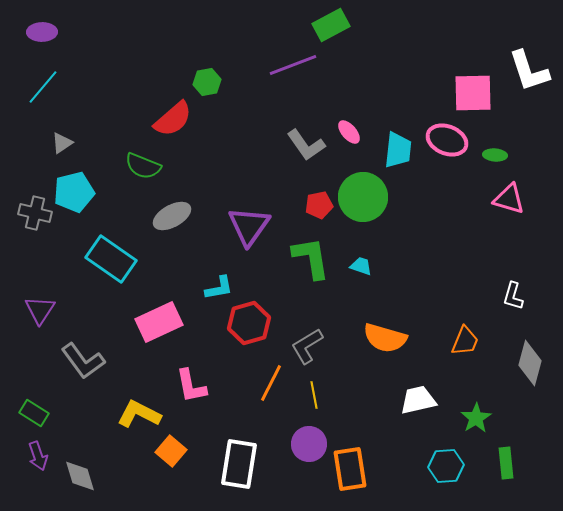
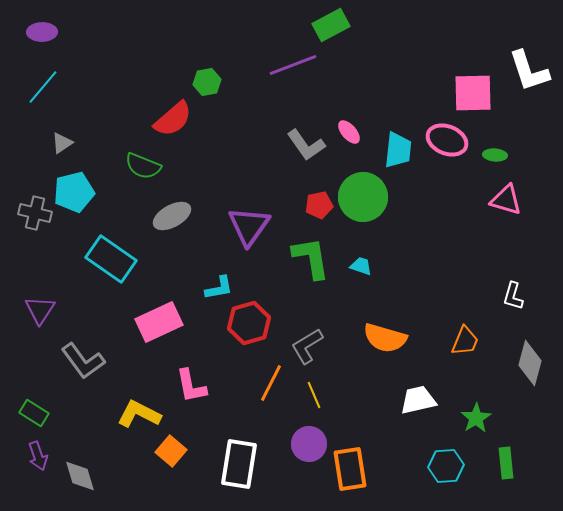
pink triangle at (509, 199): moved 3 px left, 1 px down
yellow line at (314, 395): rotated 12 degrees counterclockwise
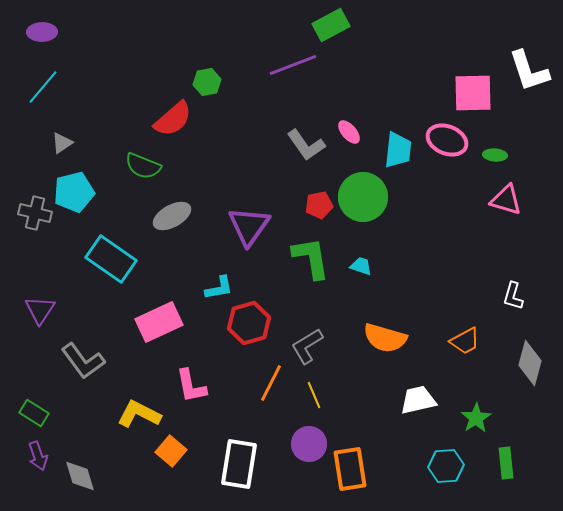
orange trapezoid at (465, 341): rotated 40 degrees clockwise
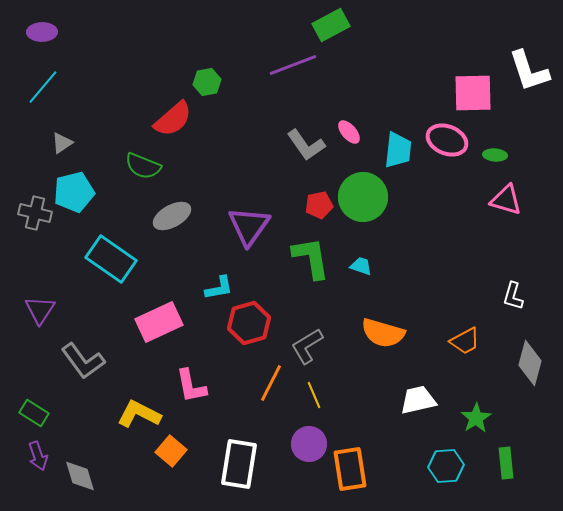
orange semicircle at (385, 338): moved 2 px left, 5 px up
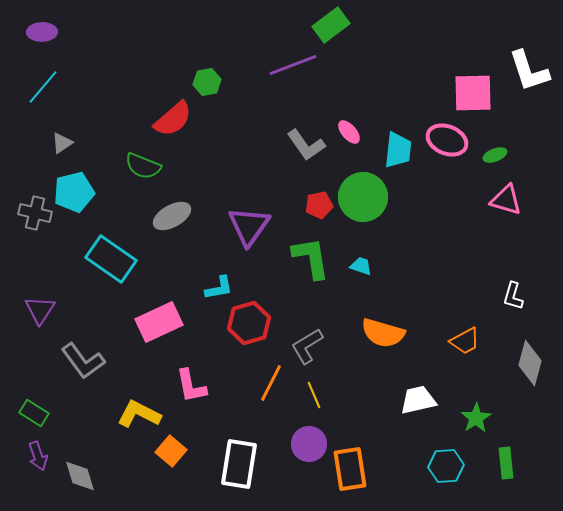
green rectangle at (331, 25): rotated 9 degrees counterclockwise
green ellipse at (495, 155): rotated 25 degrees counterclockwise
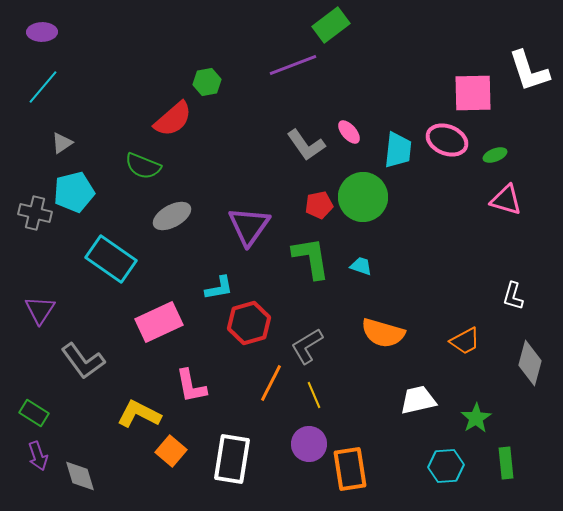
white rectangle at (239, 464): moved 7 px left, 5 px up
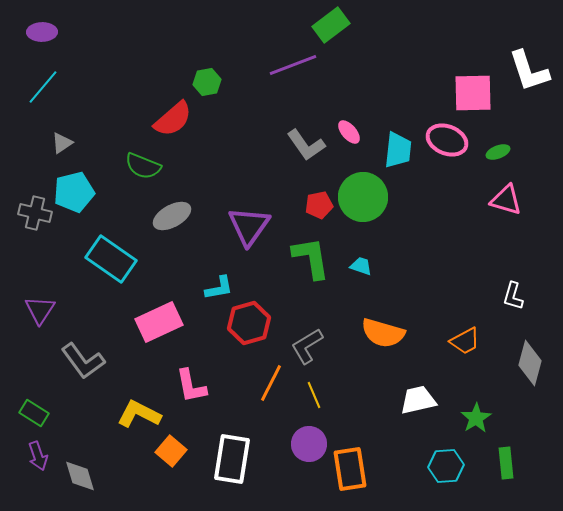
green ellipse at (495, 155): moved 3 px right, 3 px up
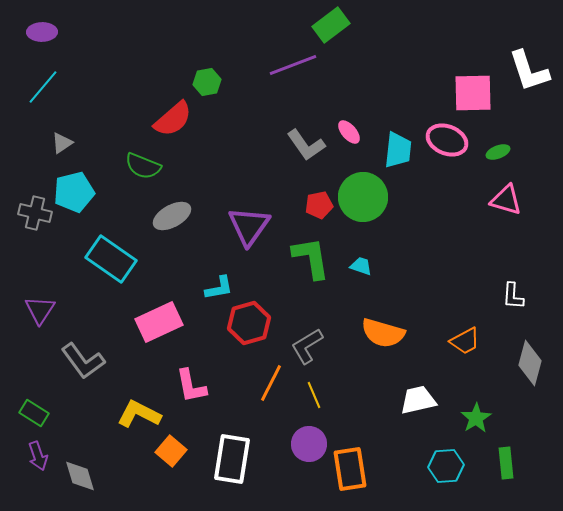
white L-shape at (513, 296): rotated 12 degrees counterclockwise
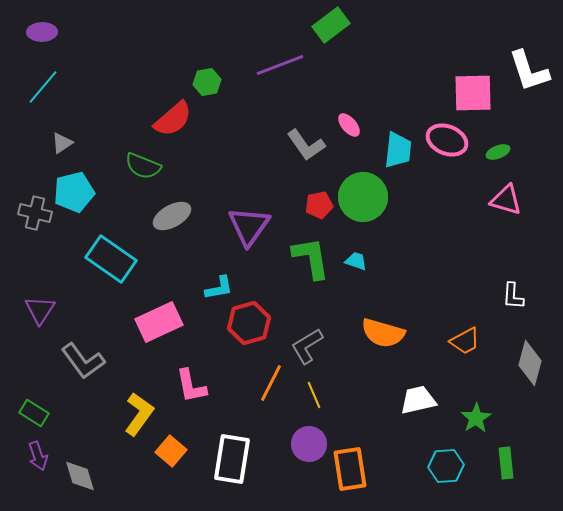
purple line at (293, 65): moved 13 px left
pink ellipse at (349, 132): moved 7 px up
cyan trapezoid at (361, 266): moved 5 px left, 5 px up
yellow L-shape at (139, 414): rotated 99 degrees clockwise
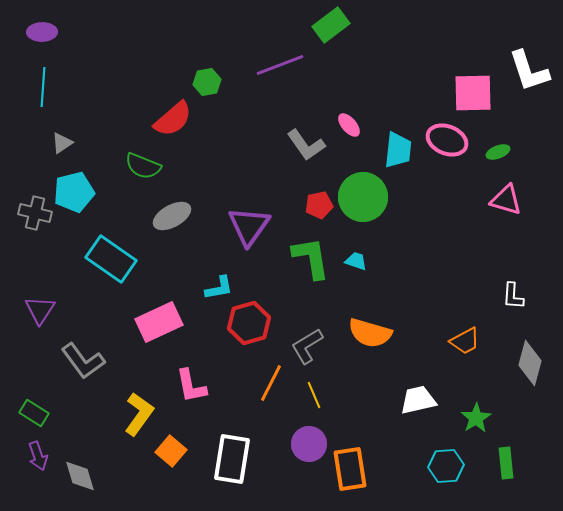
cyan line at (43, 87): rotated 36 degrees counterclockwise
orange semicircle at (383, 333): moved 13 px left
